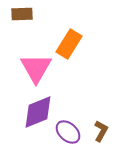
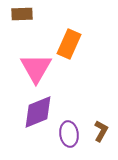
orange rectangle: rotated 8 degrees counterclockwise
purple ellipse: moved 1 px right, 2 px down; rotated 40 degrees clockwise
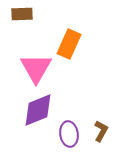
purple diamond: moved 2 px up
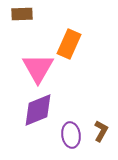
pink triangle: moved 2 px right
purple ellipse: moved 2 px right, 1 px down
